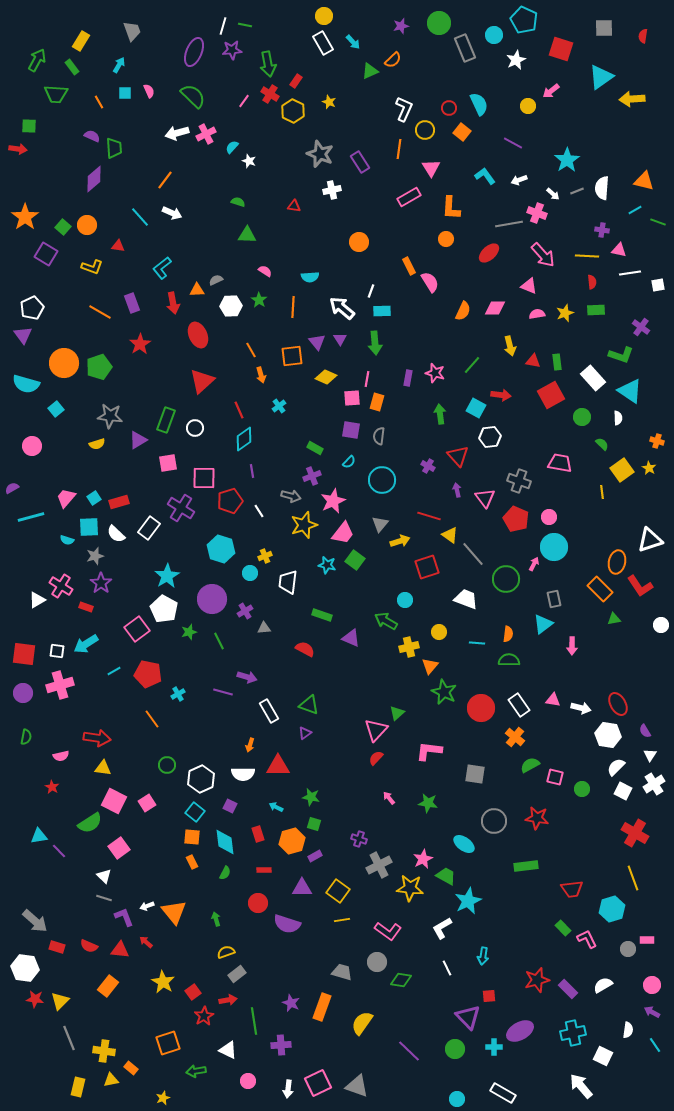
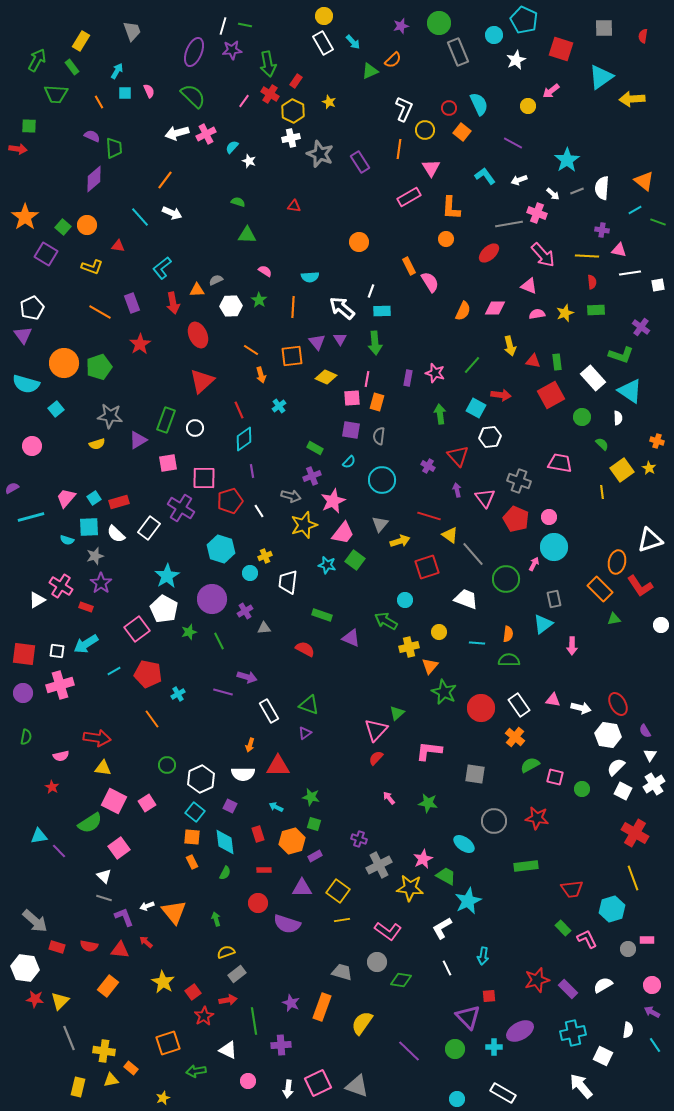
gray rectangle at (465, 48): moved 7 px left, 4 px down
cyan arrow at (119, 65): moved 2 px left, 6 px down
orange triangle at (644, 181): rotated 25 degrees clockwise
white cross at (332, 190): moved 41 px left, 52 px up
orange line at (251, 350): rotated 28 degrees counterclockwise
red semicircle at (89, 946): rotated 12 degrees counterclockwise
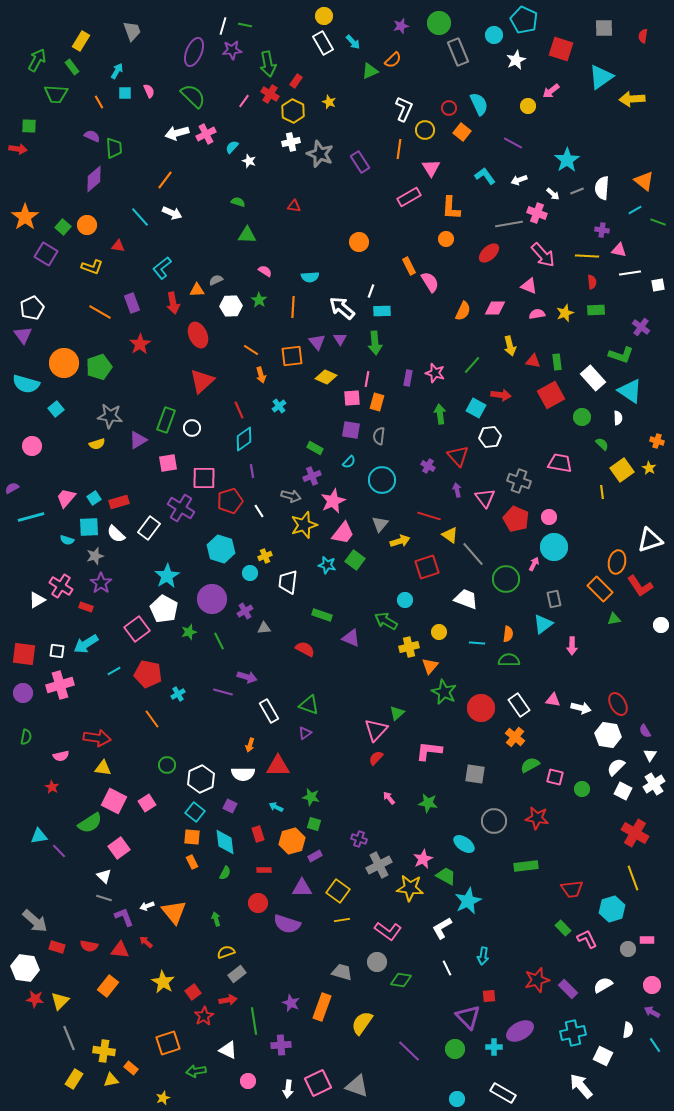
white cross at (291, 138): moved 4 px down
white circle at (195, 428): moved 3 px left
yellow rectangle at (78, 1087): moved 4 px left, 8 px up; rotated 18 degrees clockwise
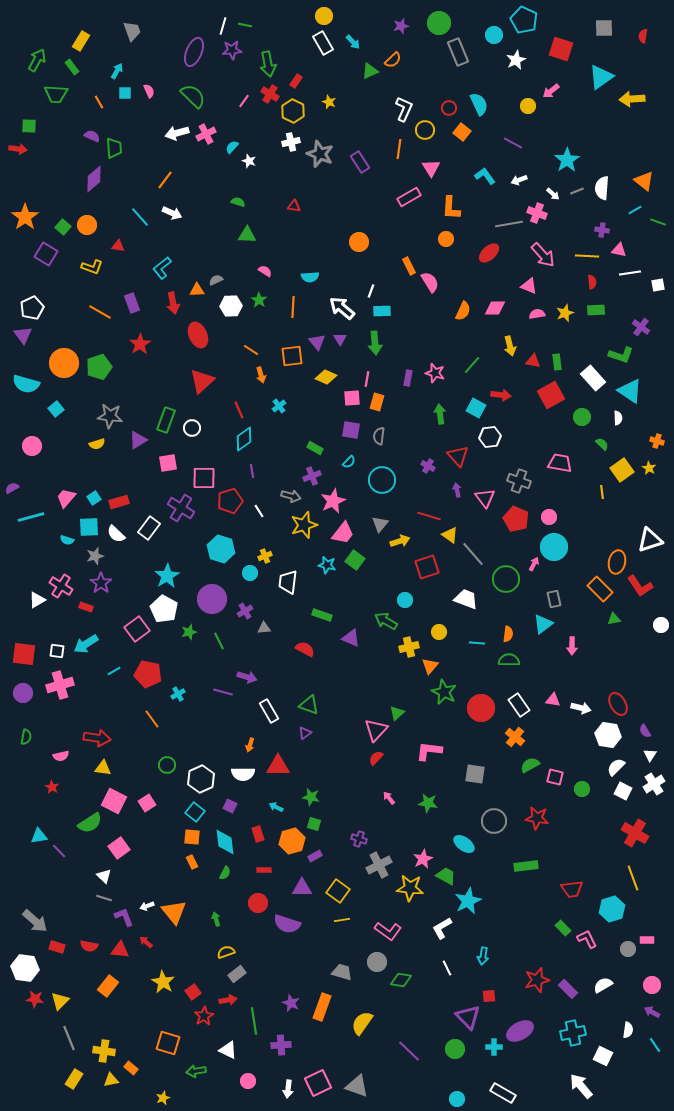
orange square at (168, 1043): rotated 35 degrees clockwise
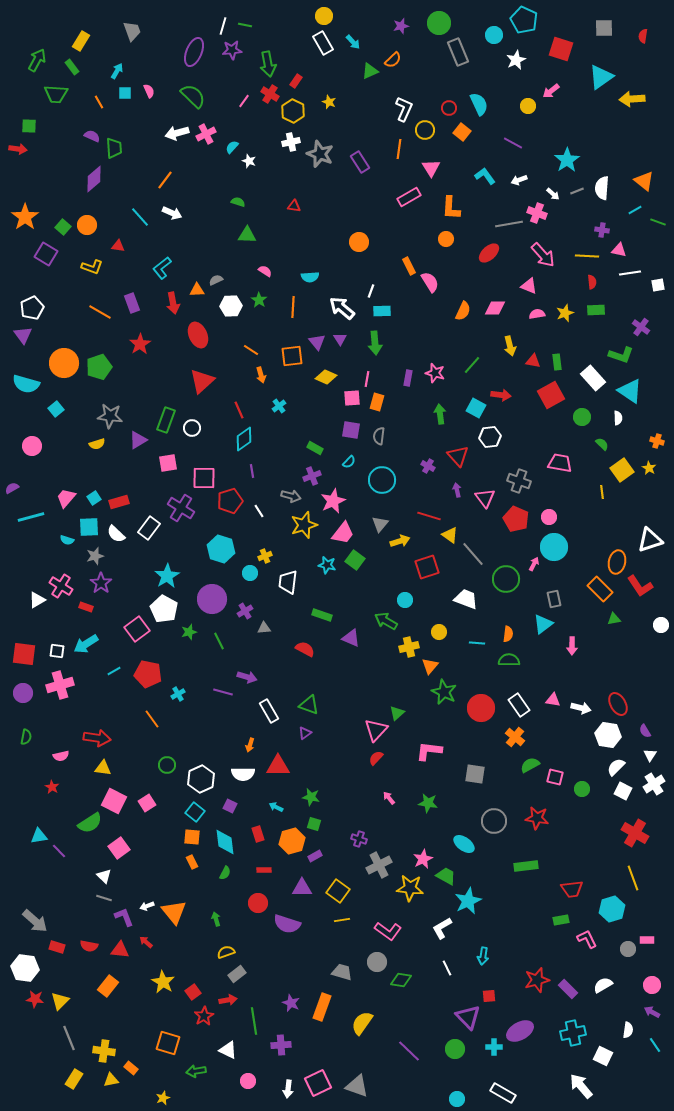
green rectangle at (563, 928): moved 2 px left, 8 px up; rotated 56 degrees counterclockwise
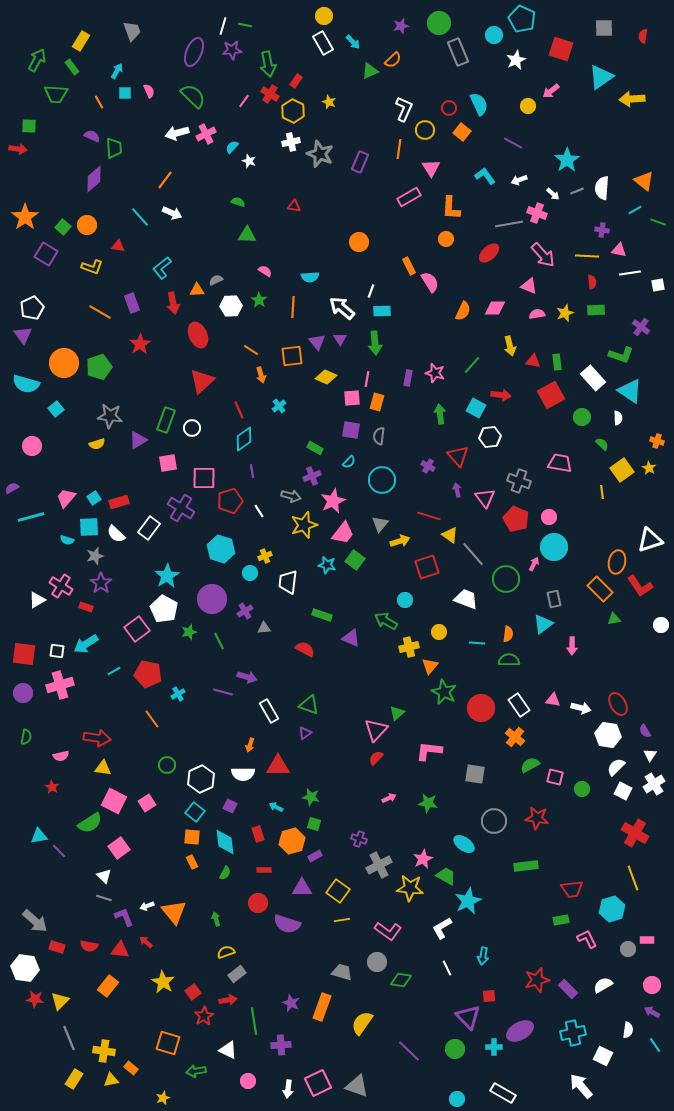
cyan pentagon at (524, 20): moved 2 px left, 1 px up
purple rectangle at (360, 162): rotated 55 degrees clockwise
pink arrow at (389, 798): rotated 104 degrees clockwise
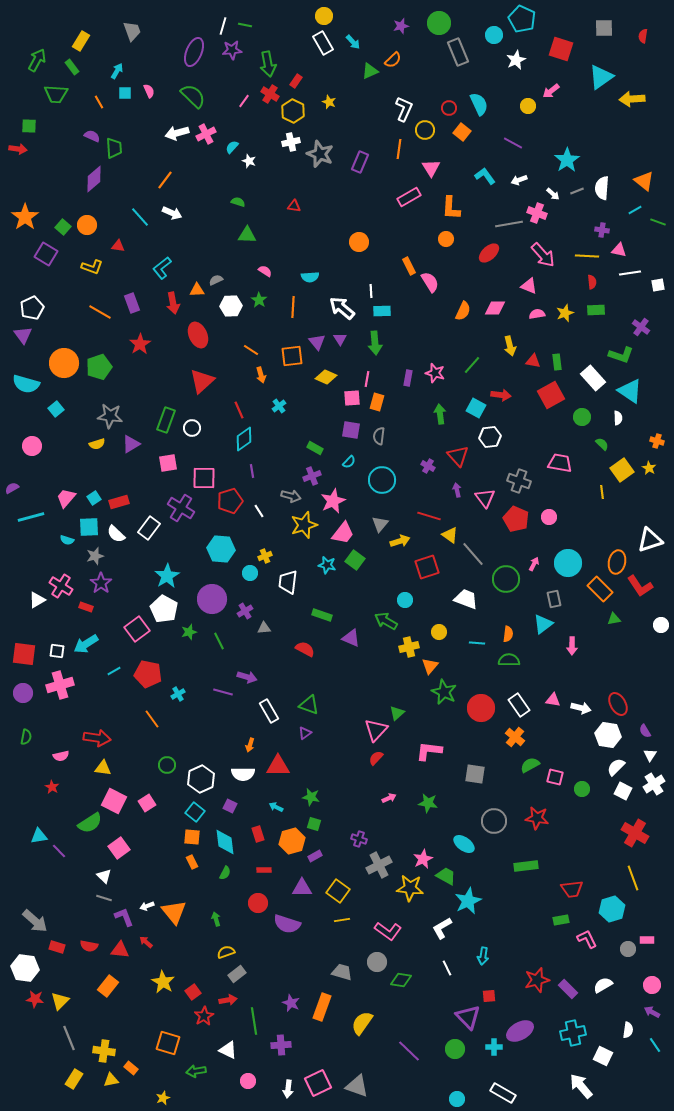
white line at (371, 291): rotated 24 degrees counterclockwise
purple triangle at (138, 440): moved 7 px left, 4 px down
cyan circle at (554, 547): moved 14 px right, 16 px down
cyan hexagon at (221, 549): rotated 12 degrees counterclockwise
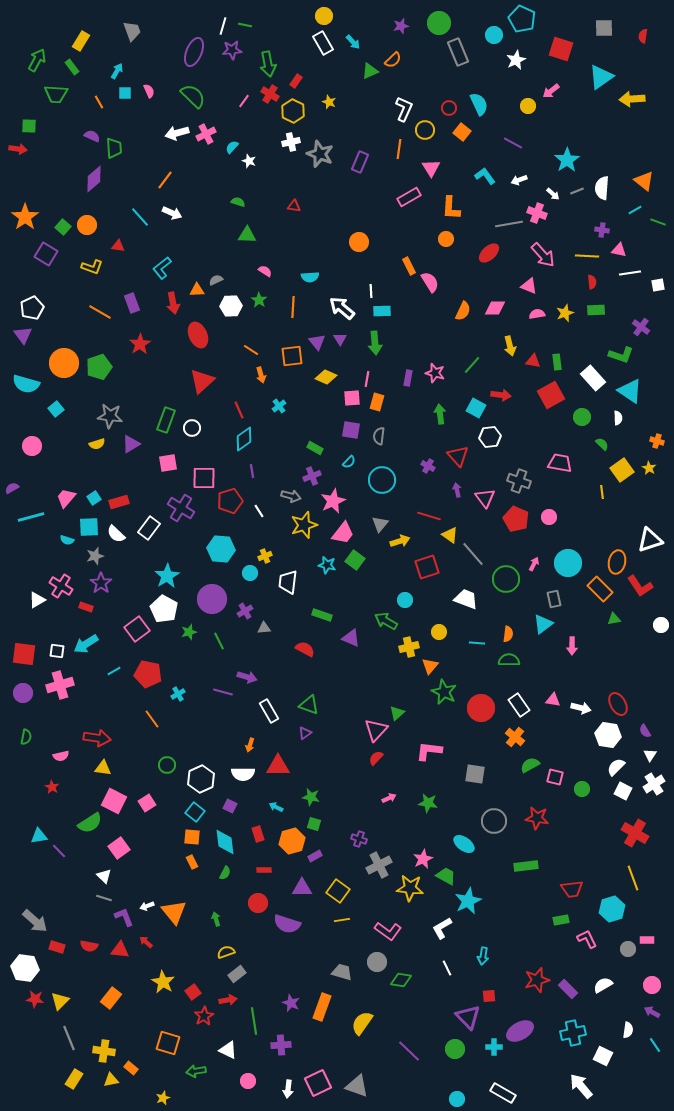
orange rectangle at (108, 986): moved 3 px right, 12 px down
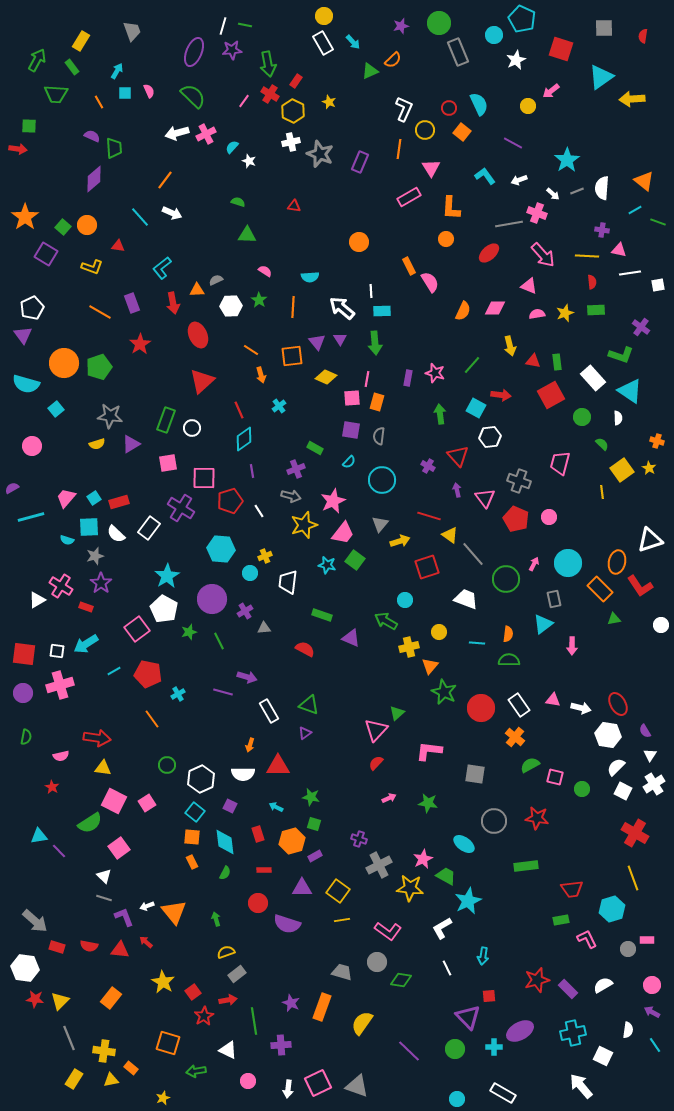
pink trapezoid at (560, 463): rotated 85 degrees counterclockwise
purple cross at (312, 476): moved 16 px left, 7 px up
red semicircle at (376, 758): moved 5 px down
